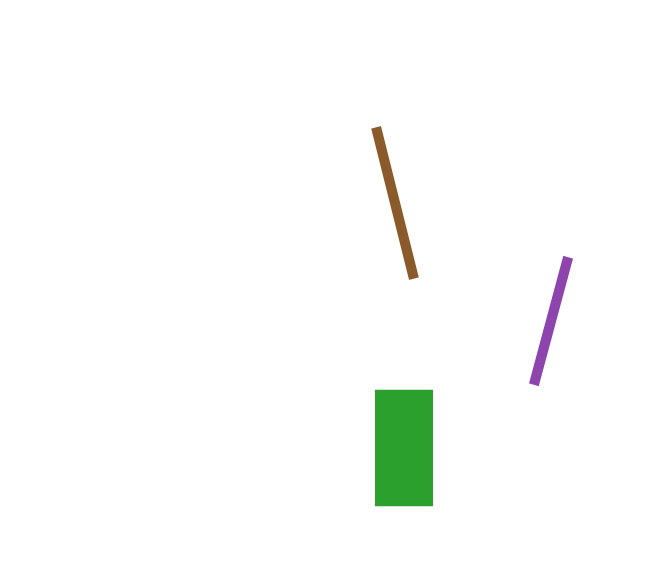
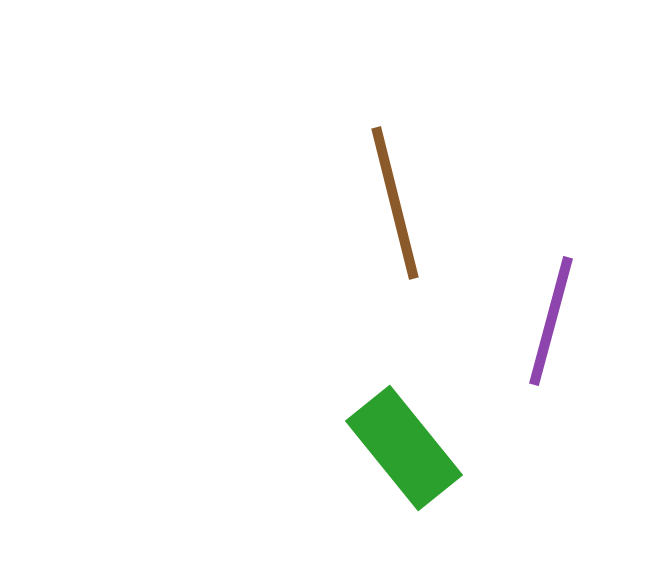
green rectangle: rotated 39 degrees counterclockwise
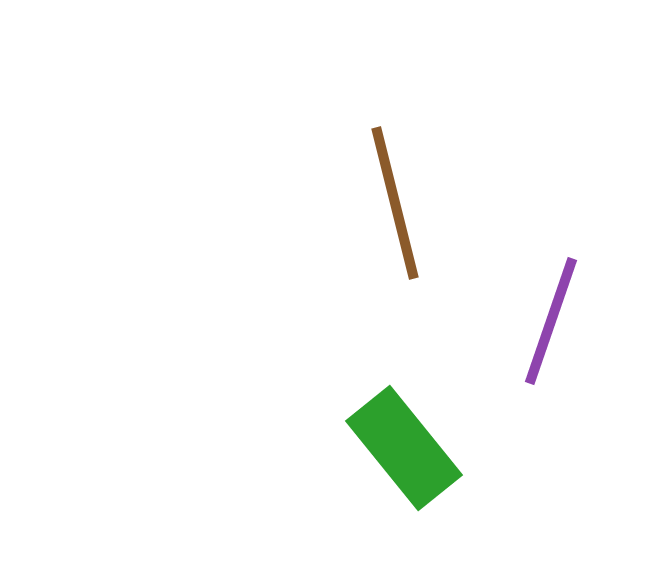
purple line: rotated 4 degrees clockwise
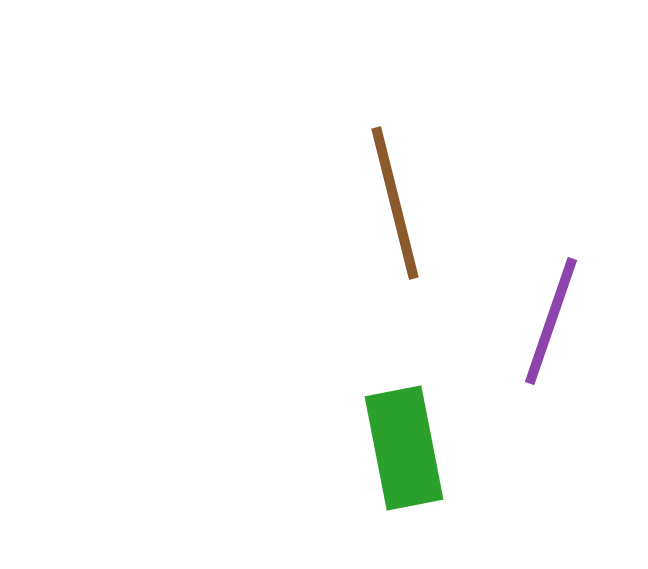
green rectangle: rotated 28 degrees clockwise
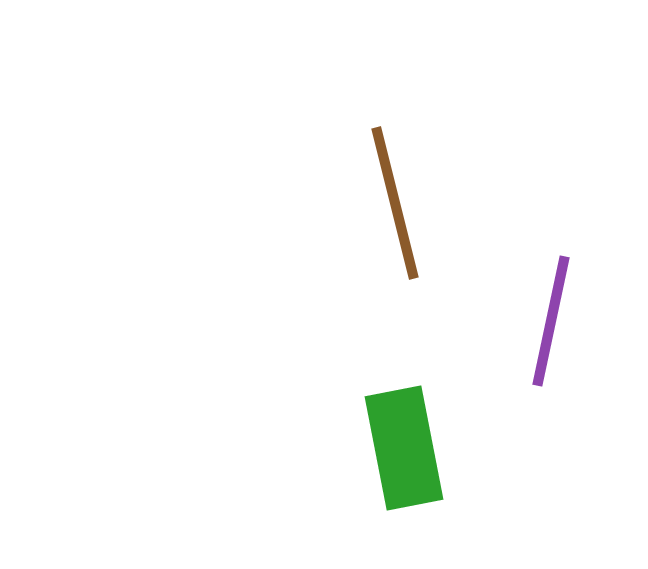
purple line: rotated 7 degrees counterclockwise
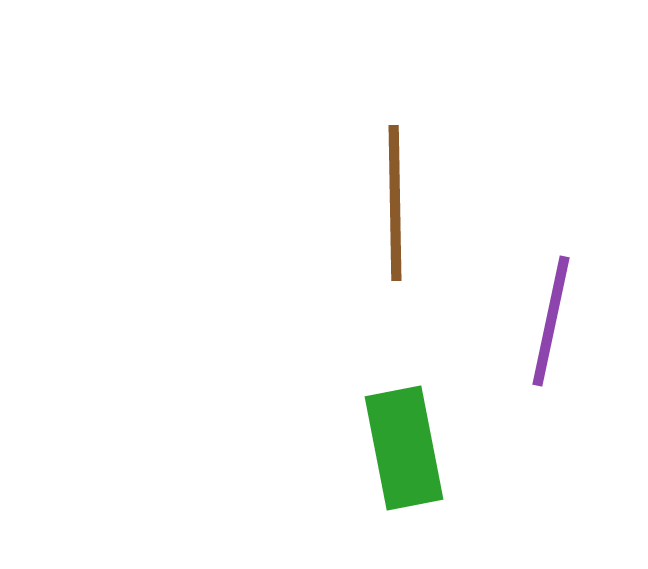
brown line: rotated 13 degrees clockwise
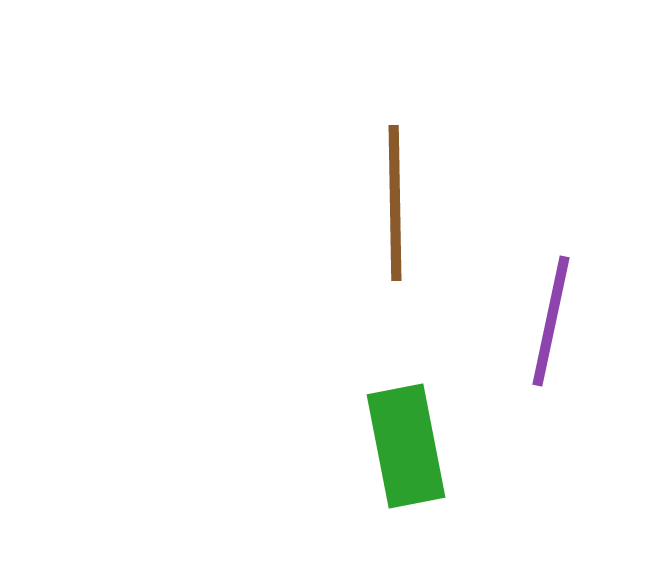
green rectangle: moved 2 px right, 2 px up
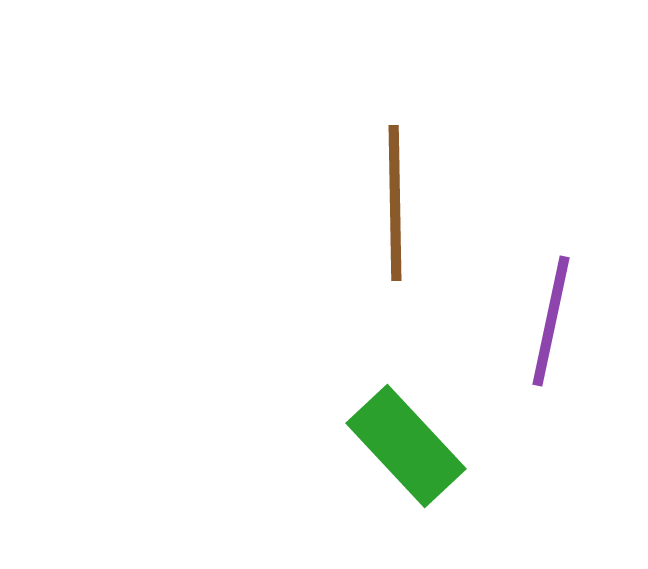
green rectangle: rotated 32 degrees counterclockwise
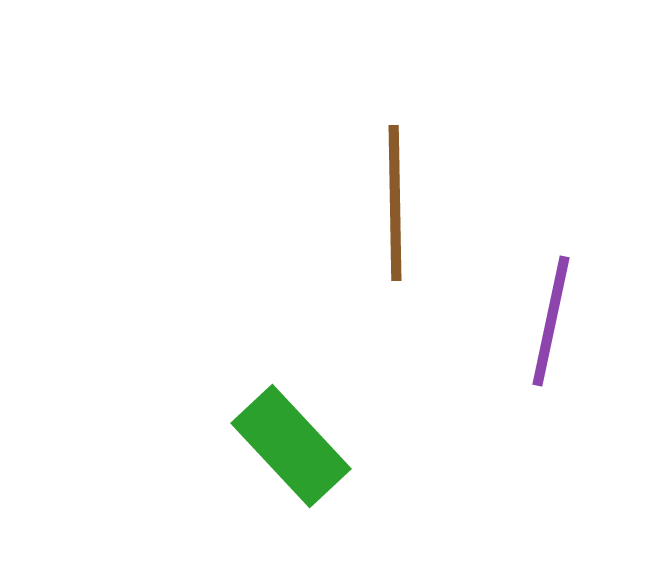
green rectangle: moved 115 px left
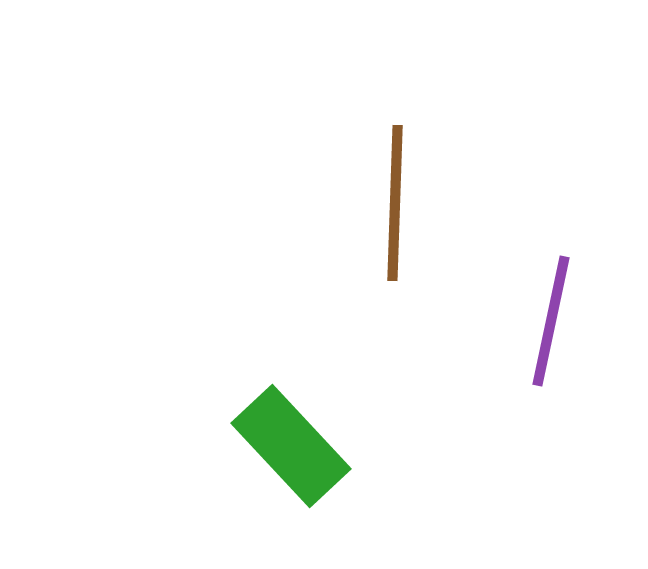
brown line: rotated 3 degrees clockwise
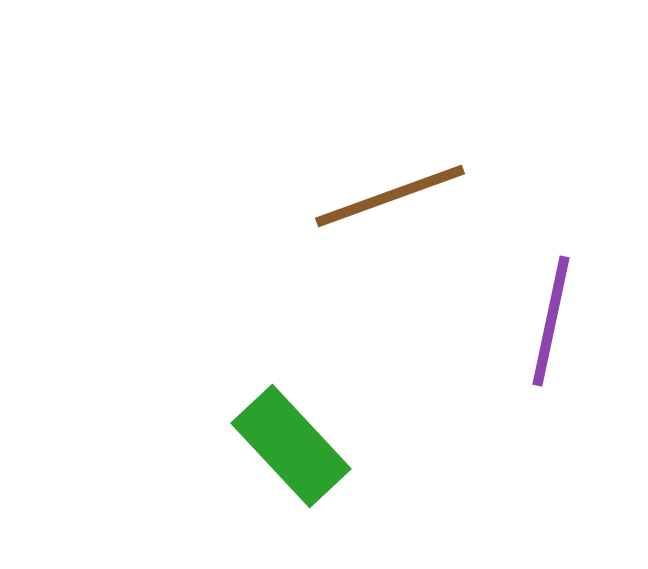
brown line: moved 5 px left, 7 px up; rotated 68 degrees clockwise
